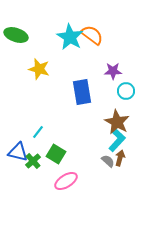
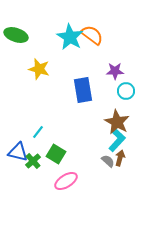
purple star: moved 2 px right
blue rectangle: moved 1 px right, 2 px up
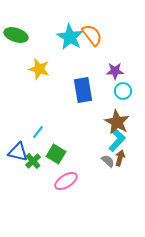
orange semicircle: rotated 15 degrees clockwise
cyan circle: moved 3 px left
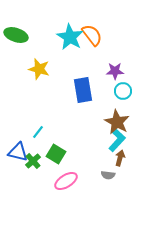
gray semicircle: moved 14 px down; rotated 144 degrees clockwise
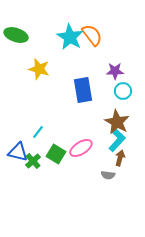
pink ellipse: moved 15 px right, 33 px up
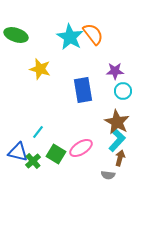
orange semicircle: moved 1 px right, 1 px up
yellow star: moved 1 px right
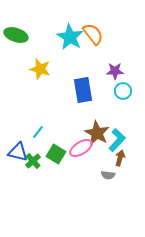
brown star: moved 20 px left, 11 px down
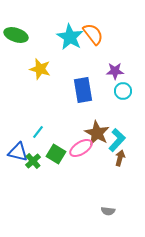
gray semicircle: moved 36 px down
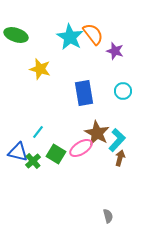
purple star: moved 20 px up; rotated 18 degrees clockwise
blue rectangle: moved 1 px right, 3 px down
gray semicircle: moved 5 px down; rotated 112 degrees counterclockwise
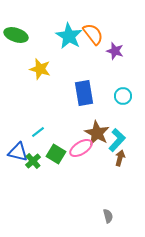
cyan star: moved 1 px left, 1 px up
cyan circle: moved 5 px down
cyan line: rotated 16 degrees clockwise
